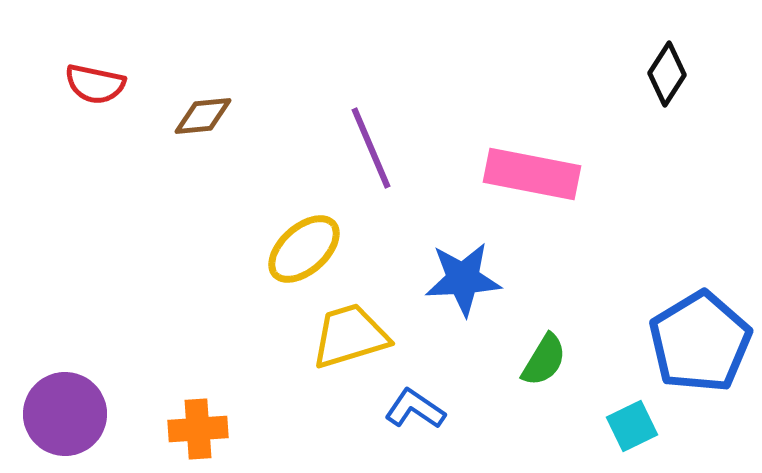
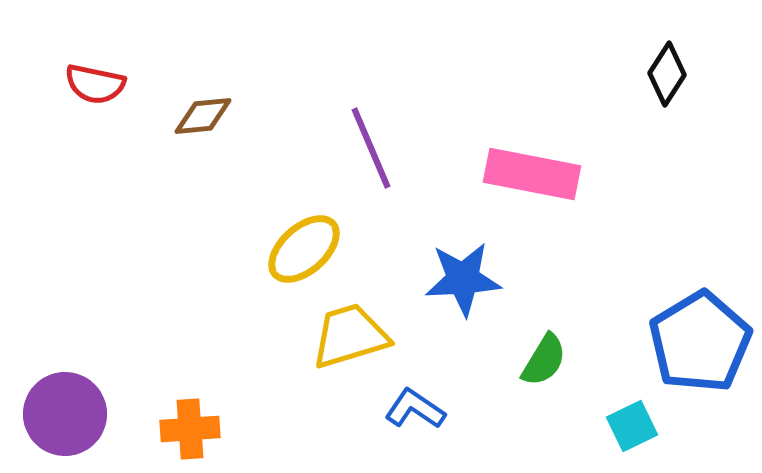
orange cross: moved 8 px left
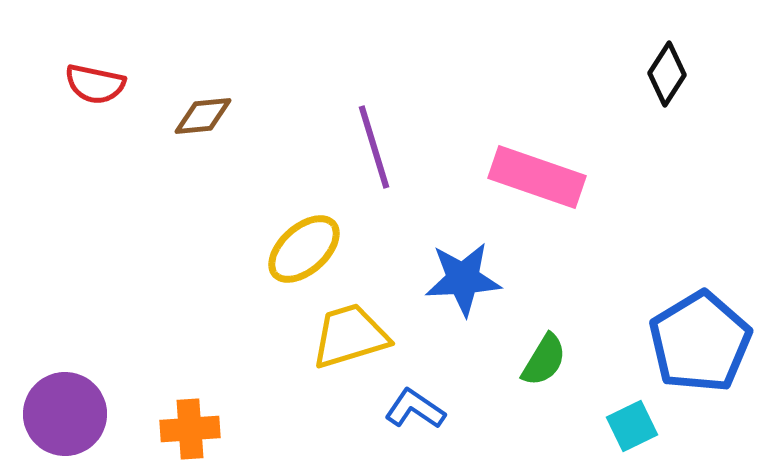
purple line: moved 3 px right, 1 px up; rotated 6 degrees clockwise
pink rectangle: moved 5 px right, 3 px down; rotated 8 degrees clockwise
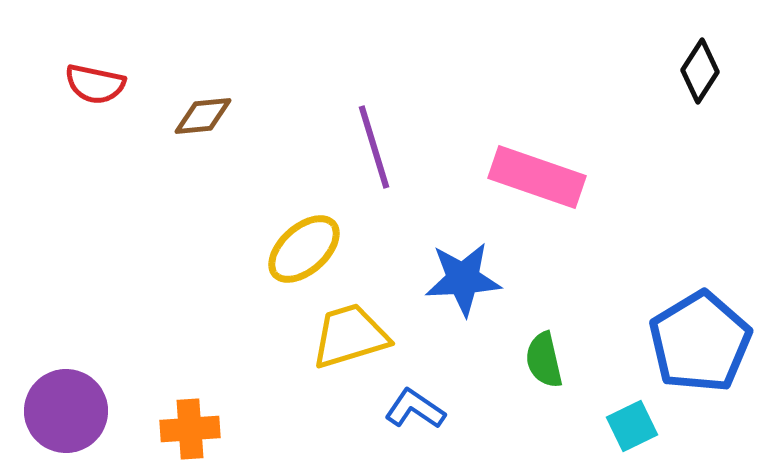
black diamond: moved 33 px right, 3 px up
green semicircle: rotated 136 degrees clockwise
purple circle: moved 1 px right, 3 px up
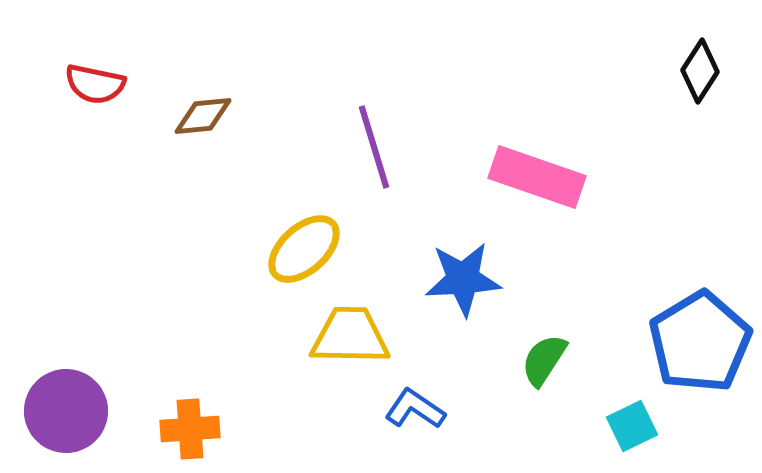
yellow trapezoid: rotated 18 degrees clockwise
green semicircle: rotated 46 degrees clockwise
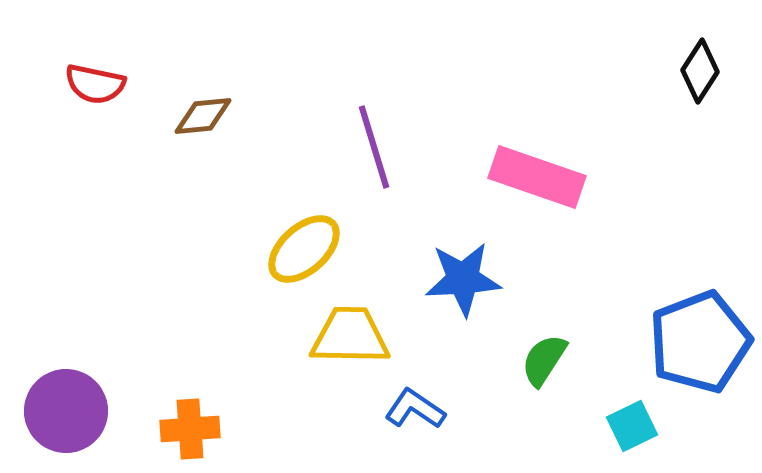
blue pentagon: rotated 10 degrees clockwise
